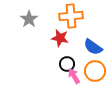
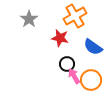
orange cross: moved 4 px right; rotated 25 degrees counterclockwise
orange circle: moved 4 px left, 9 px down
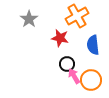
orange cross: moved 2 px right
blue semicircle: moved 2 px up; rotated 48 degrees clockwise
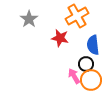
black circle: moved 19 px right
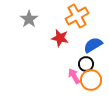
blue semicircle: rotated 66 degrees clockwise
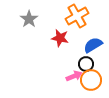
pink arrow: rotated 98 degrees clockwise
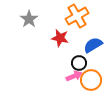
black circle: moved 7 px left, 1 px up
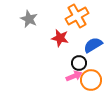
gray star: rotated 12 degrees counterclockwise
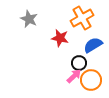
orange cross: moved 5 px right, 2 px down
pink arrow: rotated 21 degrees counterclockwise
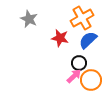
blue semicircle: moved 5 px left, 5 px up; rotated 12 degrees counterclockwise
